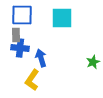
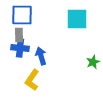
cyan square: moved 15 px right, 1 px down
gray rectangle: moved 3 px right
blue arrow: moved 2 px up
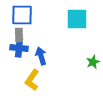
blue cross: moved 1 px left
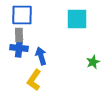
yellow L-shape: moved 2 px right
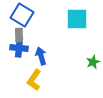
blue square: rotated 30 degrees clockwise
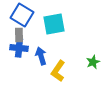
cyan square: moved 23 px left, 5 px down; rotated 10 degrees counterclockwise
yellow L-shape: moved 24 px right, 9 px up
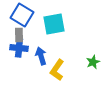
yellow L-shape: moved 1 px left, 1 px up
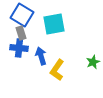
gray rectangle: moved 2 px right, 2 px up; rotated 16 degrees counterclockwise
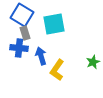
gray rectangle: moved 4 px right
